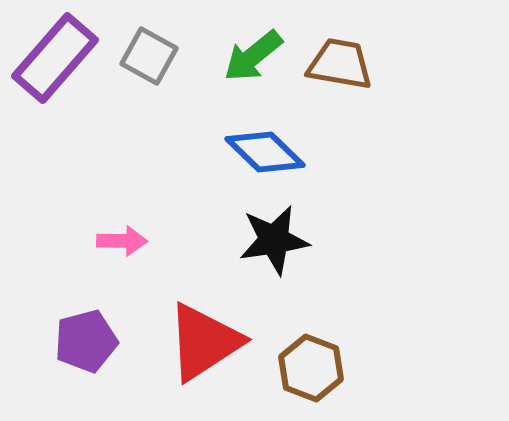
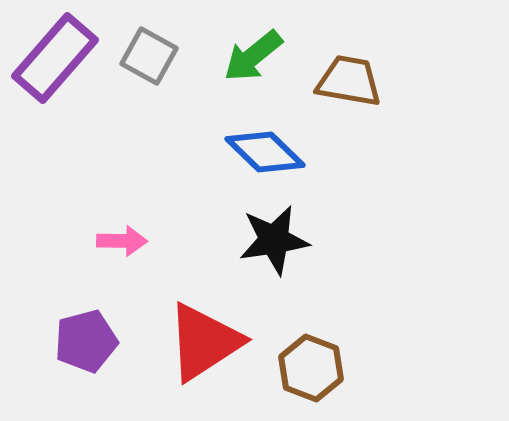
brown trapezoid: moved 9 px right, 17 px down
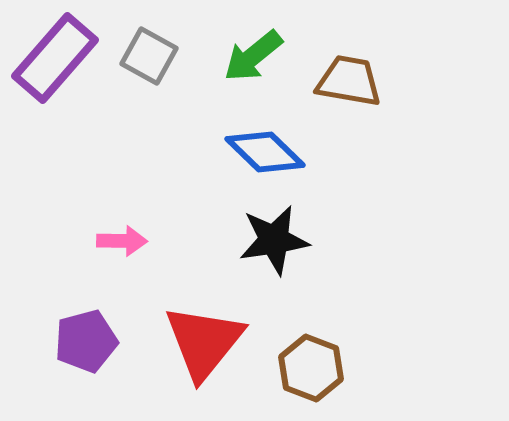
red triangle: rotated 18 degrees counterclockwise
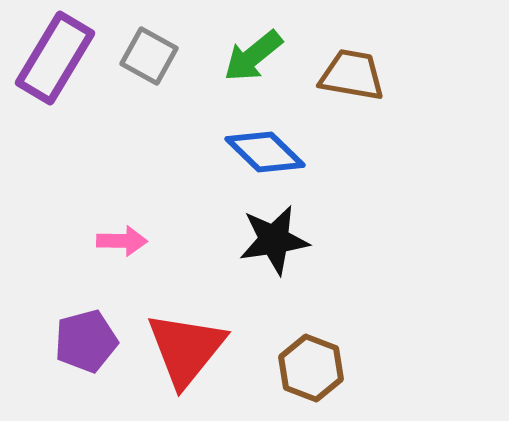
purple rectangle: rotated 10 degrees counterclockwise
brown trapezoid: moved 3 px right, 6 px up
red triangle: moved 18 px left, 7 px down
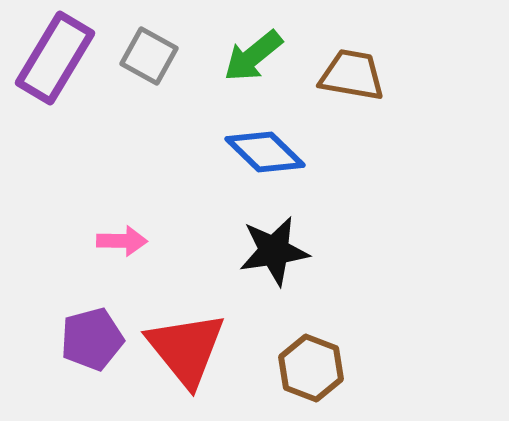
black star: moved 11 px down
purple pentagon: moved 6 px right, 2 px up
red triangle: rotated 18 degrees counterclockwise
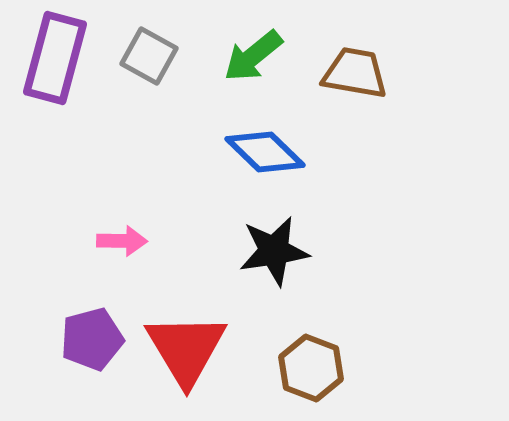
purple rectangle: rotated 16 degrees counterclockwise
brown trapezoid: moved 3 px right, 2 px up
red triangle: rotated 8 degrees clockwise
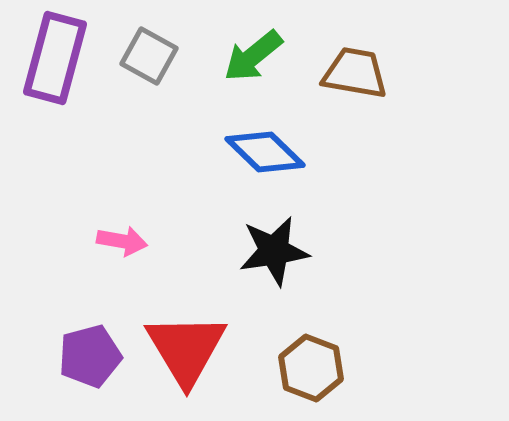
pink arrow: rotated 9 degrees clockwise
purple pentagon: moved 2 px left, 17 px down
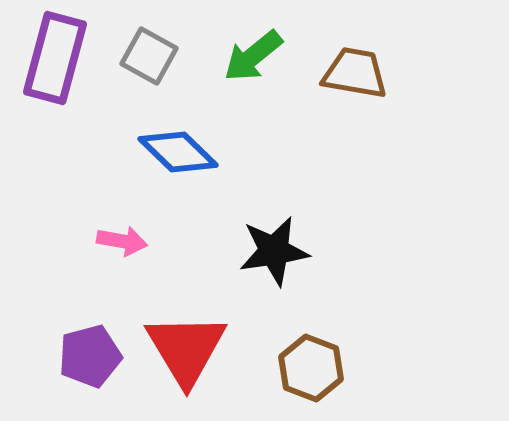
blue diamond: moved 87 px left
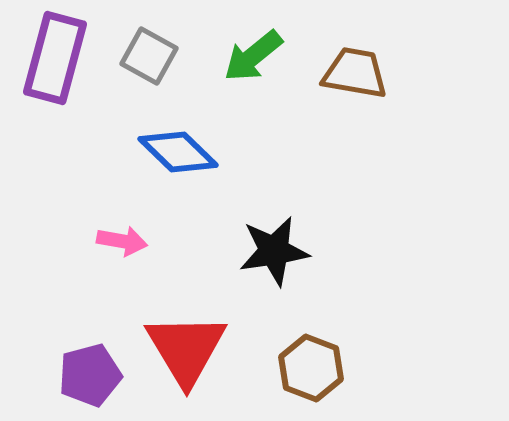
purple pentagon: moved 19 px down
